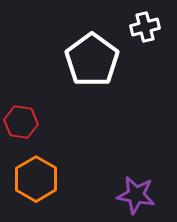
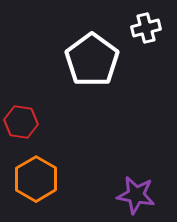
white cross: moved 1 px right, 1 px down
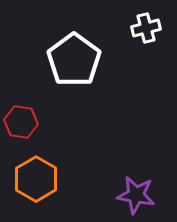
white pentagon: moved 18 px left
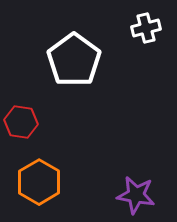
orange hexagon: moved 3 px right, 3 px down
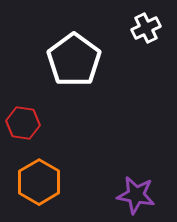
white cross: rotated 12 degrees counterclockwise
red hexagon: moved 2 px right, 1 px down
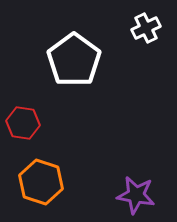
orange hexagon: moved 2 px right; rotated 12 degrees counterclockwise
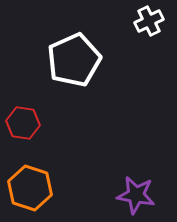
white cross: moved 3 px right, 7 px up
white pentagon: rotated 12 degrees clockwise
orange hexagon: moved 11 px left, 6 px down
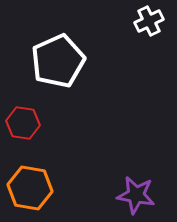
white pentagon: moved 16 px left, 1 px down
orange hexagon: rotated 9 degrees counterclockwise
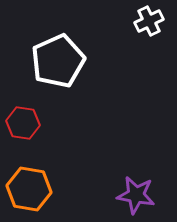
orange hexagon: moved 1 px left, 1 px down
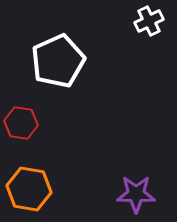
red hexagon: moved 2 px left
purple star: moved 1 px up; rotated 9 degrees counterclockwise
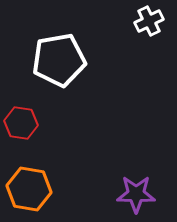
white pentagon: moved 1 px right, 1 px up; rotated 14 degrees clockwise
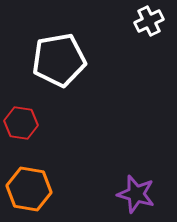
purple star: rotated 15 degrees clockwise
